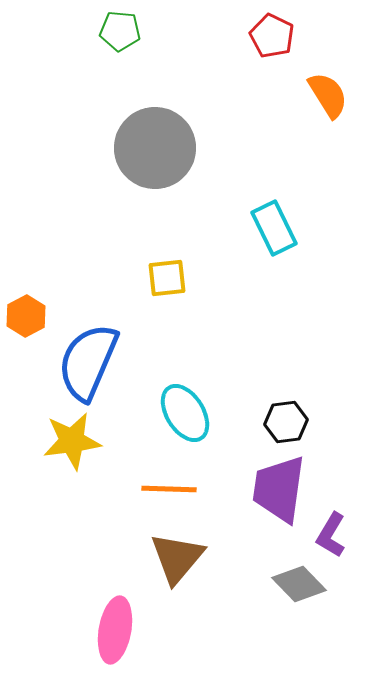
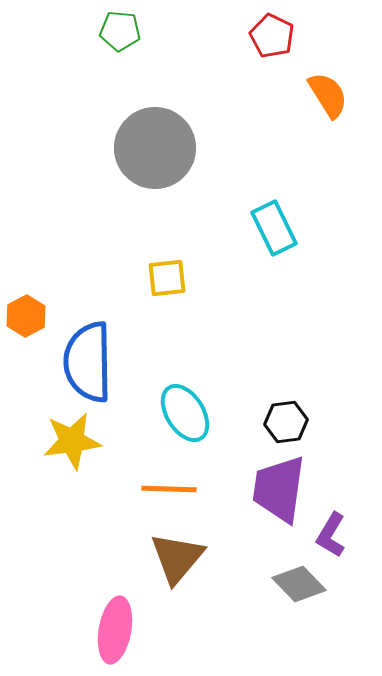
blue semicircle: rotated 24 degrees counterclockwise
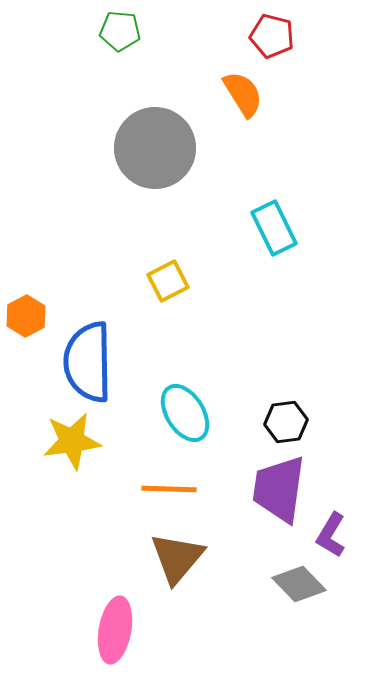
red pentagon: rotated 12 degrees counterclockwise
orange semicircle: moved 85 px left, 1 px up
yellow square: moved 1 px right, 3 px down; rotated 21 degrees counterclockwise
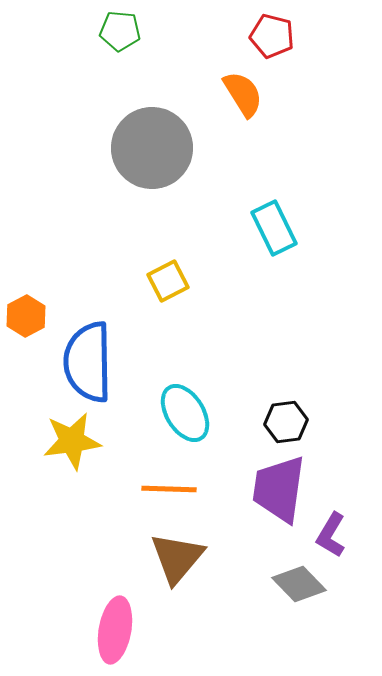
gray circle: moved 3 px left
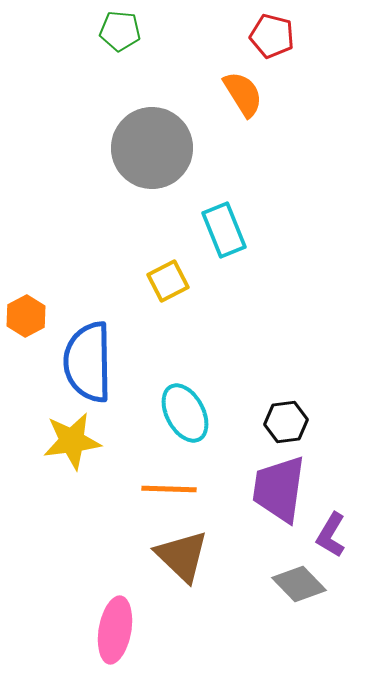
cyan rectangle: moved 50 px left, 2 px down; rotated 4 degrees clockwise
cyan ellipse: rotated 4 degrees clockwise
brown triangle: moved 5 px right, 2 px up; rotated 26 degrees counterclockwise
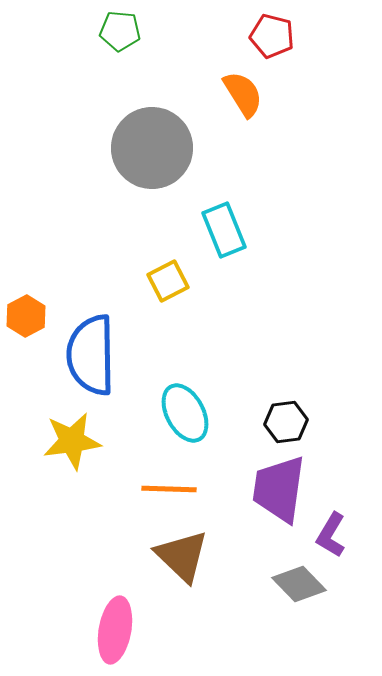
blue semicircle: moved 3 px right, 7 px up
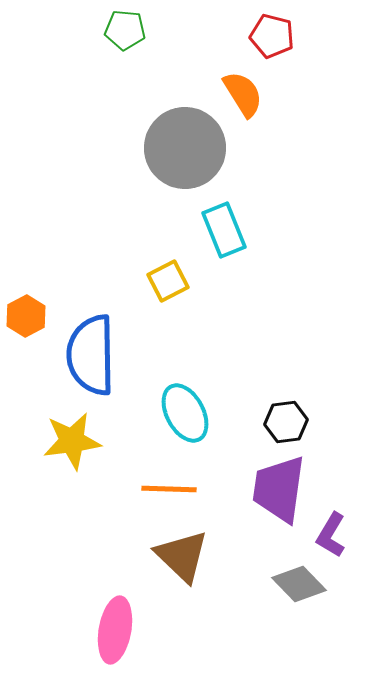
green pentagon: moved 5 px right, 1 px up
gray circle: moved 33 px right
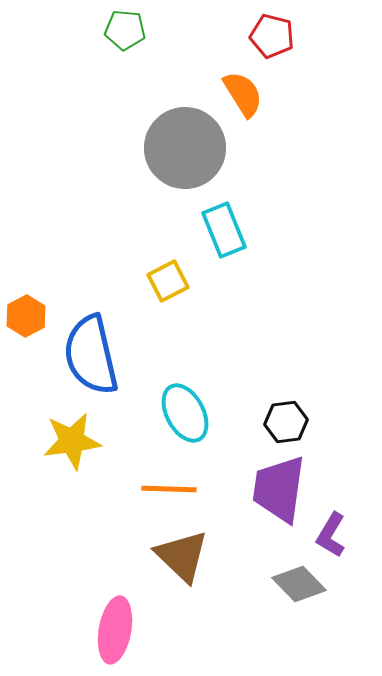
blue semicircle: rotated 12 degrees counterclockwise
